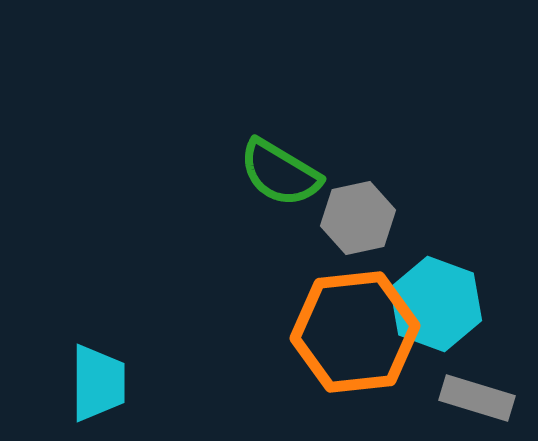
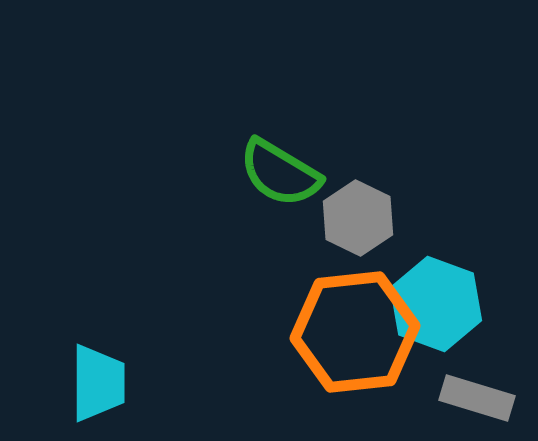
gray hexagon: rotated 22 degrees counterclockwise
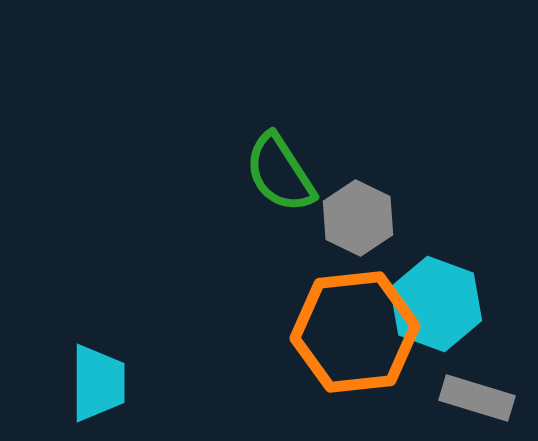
green semicircle: rotated 26 degrees clockwise
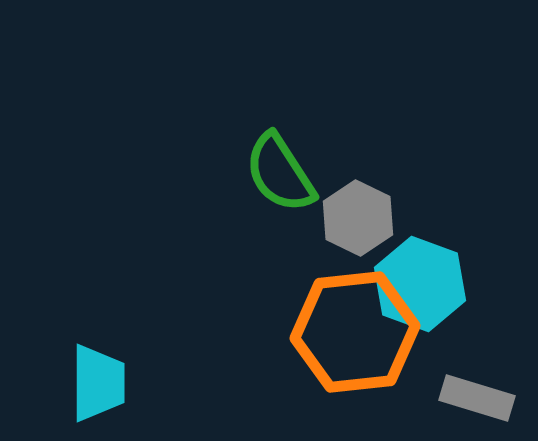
cyan hexagon: moved 16 px left, 20 px up
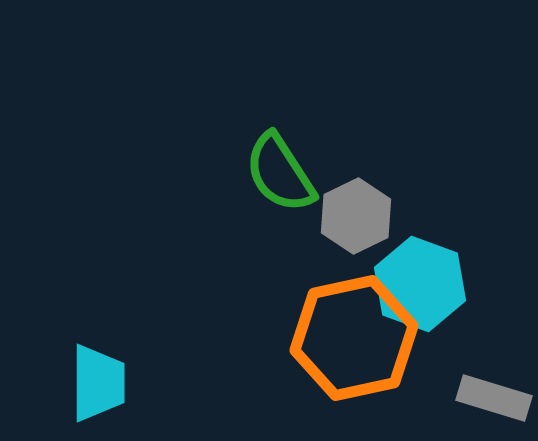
gray hexagon: moved 2 px left, 2 px up; rotated 8 degrees clockwise
orange hexagon: moved 1 px left, 6 px down; rotated 6 degrees counterclockwise
gray rectangle: moved 17 px right
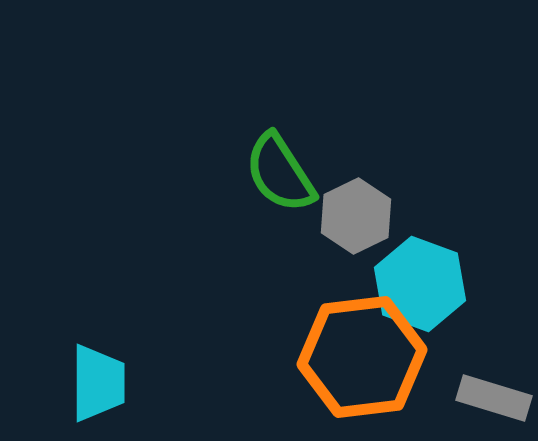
orange hexagon: moved 8 px right, 19 px down; rotated 5 degrees clockwise
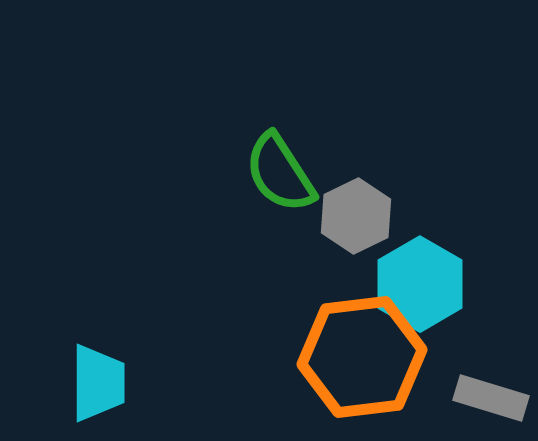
cyan hexagon: rotated 10 degrees clockwise
gray rectangle: moved 3 px left
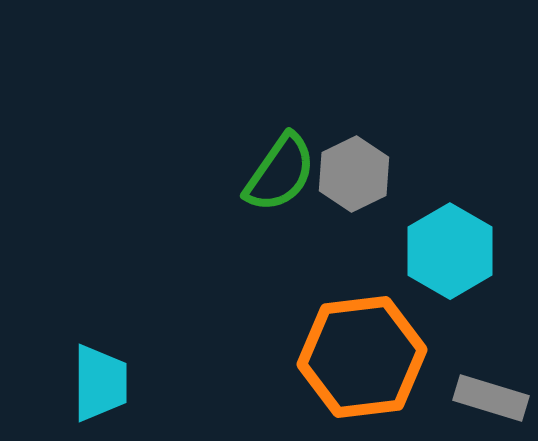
green semicircle: rotated 112 degrees counterclockwise
gray hexagon: moved 2 px left, 42 px up
cyan hexagon: moved 30 px right, 33 px up
cyan trapezoid: moved 2 px right
